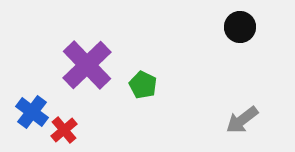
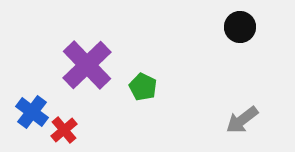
green pentagon: moved 2 px down
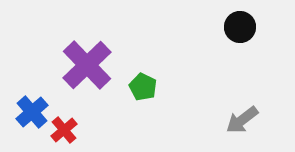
blue cross: rotated 12 degrees clockwise
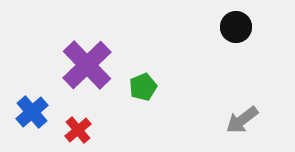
black circle: moved 4 px left
green pentagon: rotated 24 degrees clockwise
red cross: moved 14 px right
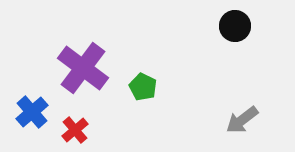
black circle: moved 1 px left, 1 px up
purple cross: moved 4 px left, 3 px down; rotated 9 degrees counterclockwise
green pentagon: rotated 24 degrees counterclockwise
red cross: moved 3 px left
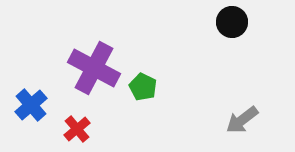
black circle: moved 3 px left, 4 px up
purple cross: moved 11 px right; rotated 9 degrees counterclockwise
blue cross: moved 1 px left, 7 px up
red cross: moved 2 px right, 1 px up
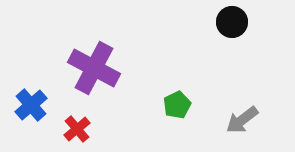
green pentagon: moved 34 px right, 18 px down; rotated 20 degrees clockwise
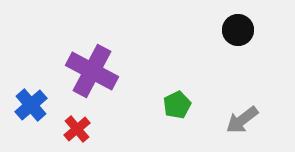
black circle: moved 6 px right, 8 px down
purple cross: moved 2 px left, 3 px down
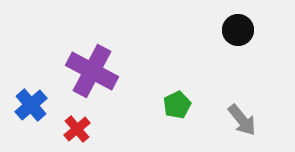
gray arrow: rotated 92 degrees counterclockwise
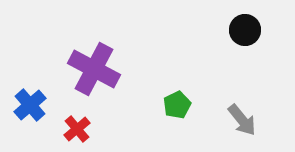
black circle: moved 7 px right
purple cross: moved 2 px right, 2 px up
blue cross: moved 1 px left
